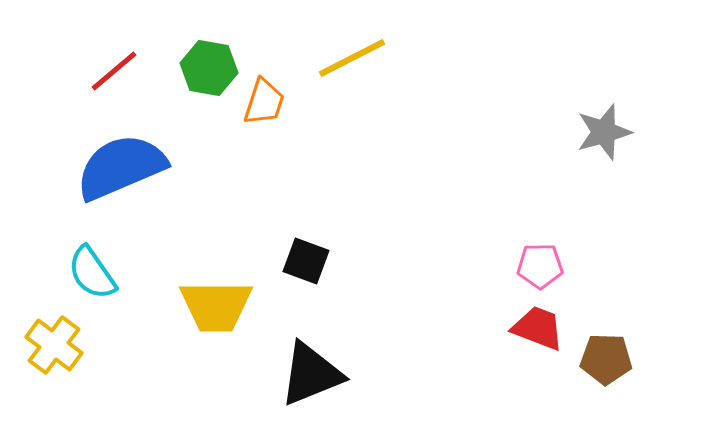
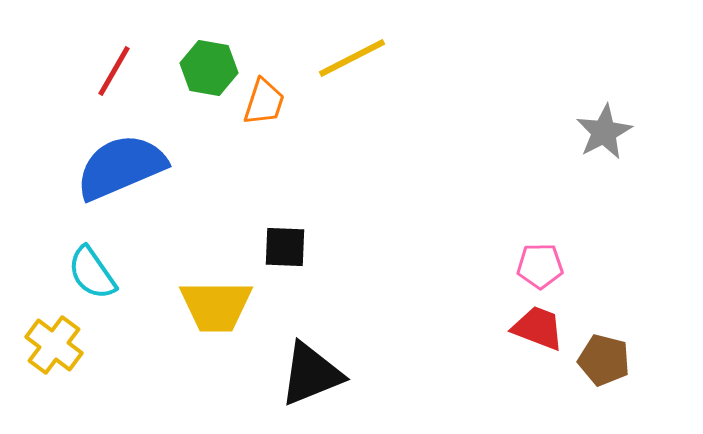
red line: rotated 20 degrees counterclockwise
gray star: rotated 12 degrees counterclockwise
black square: moved 21 px left, 14 px up; rotated 18 degrees counterclockwise
brown pentagon: moved 2 px left, 1 px down; rotated 12 degrees clockwise
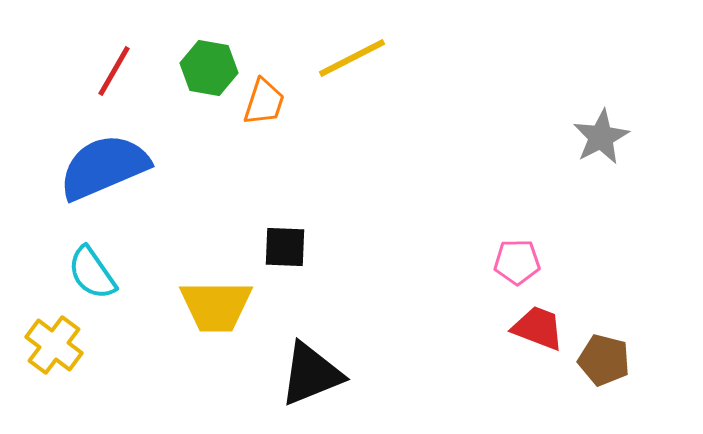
gray star: moved 3 px left, 5 px down
blue semicircle: moved 17 px left
pink pentagon: moved 23 px left, 4 px up
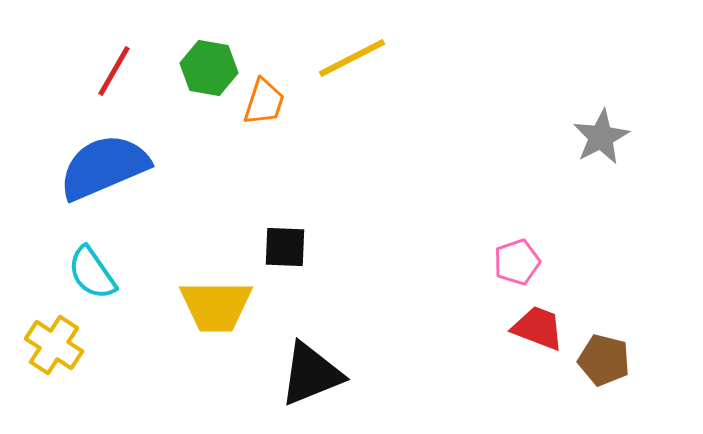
pink pentagon: rotated 18 degrees counterclockwise
yellow cross: rotated 4 degrees counterclockwise
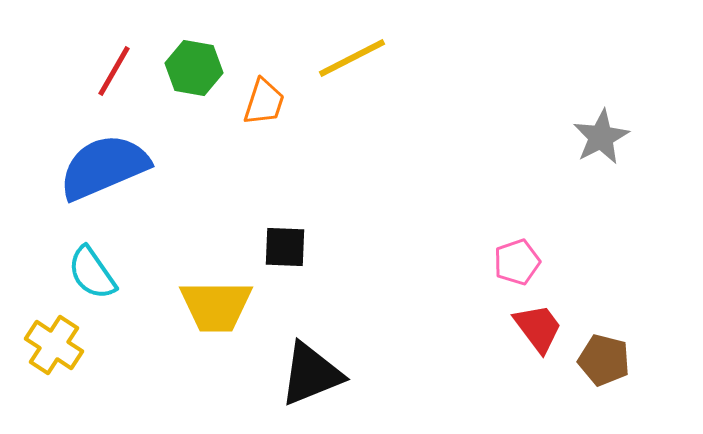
green hexagon: moved 15 px left
red trapezoid: rotated 32 degrees clockwise
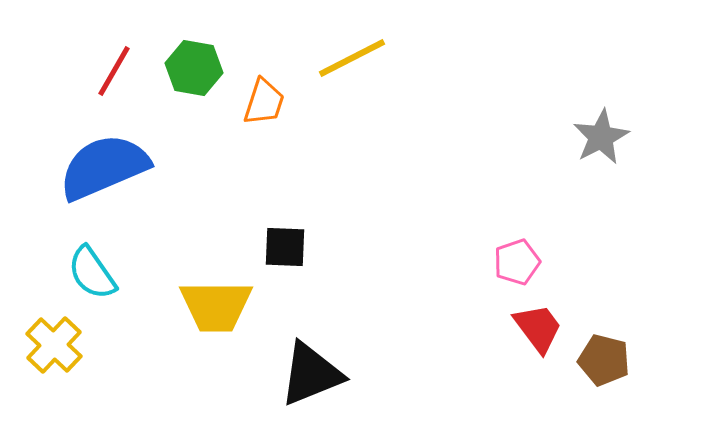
yellow cross: rotated 10 degrees clockwise
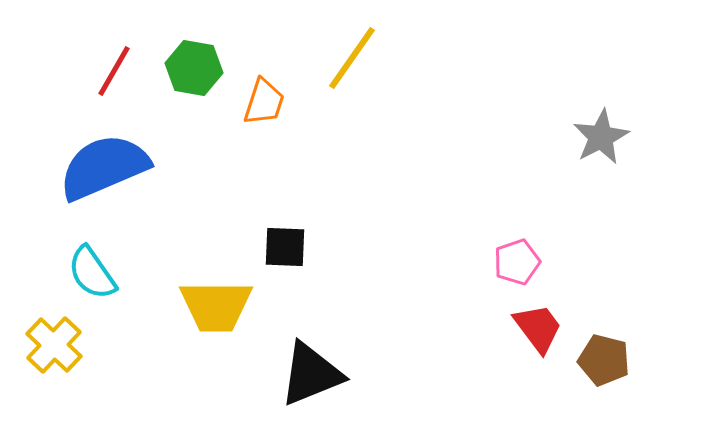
yellow line: rotated 28 degrees counterclockwise
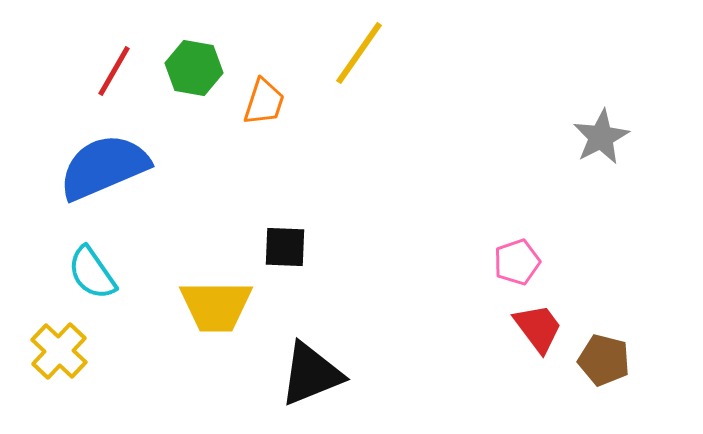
yellow line: moved 7 px right, 5 px up
yellow cross: moved 5 px right, 6 px down
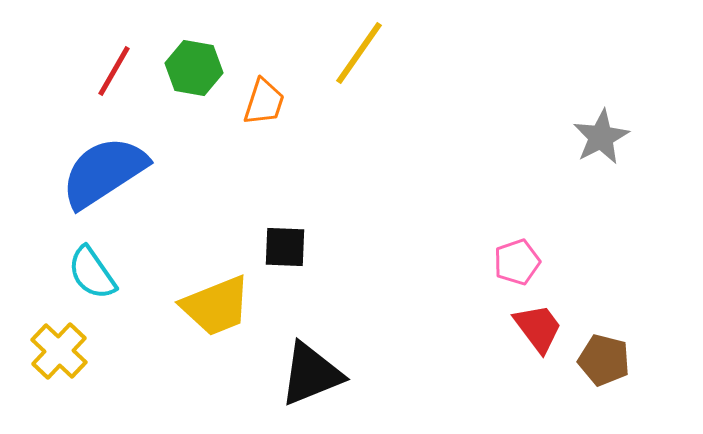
blue semicircle: moved 5 px down; rotated 10 degrees counterclockwise
yellow trapezoid: rotated 22 degrees counterclockwise
